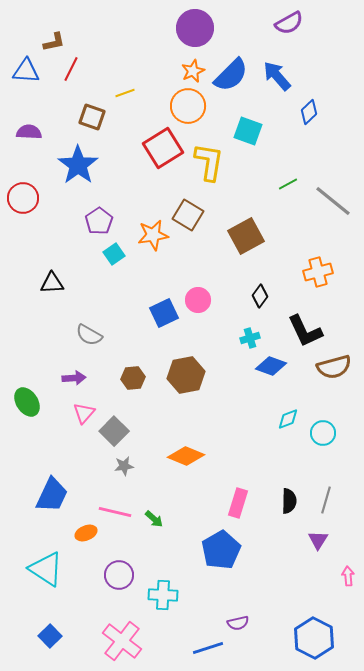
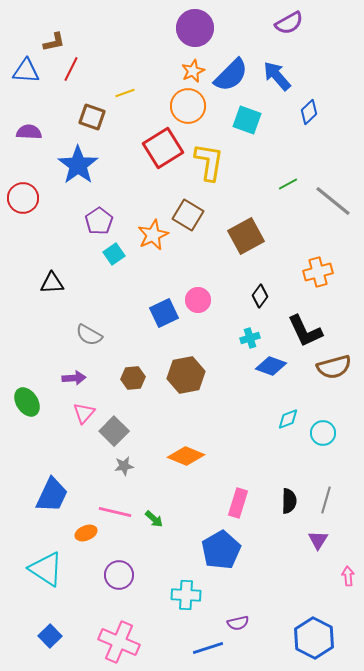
cyan square at (248, 131): moved 1 px left, 11 px up
orange star at (153, 235): rotated 16 degrees counterclockwise
cyan cross at (163, 595): moved 23 px right
pink cross at (122, 641): moved 3 px left, 1 px down; rotated 15 degrees counterclockwise
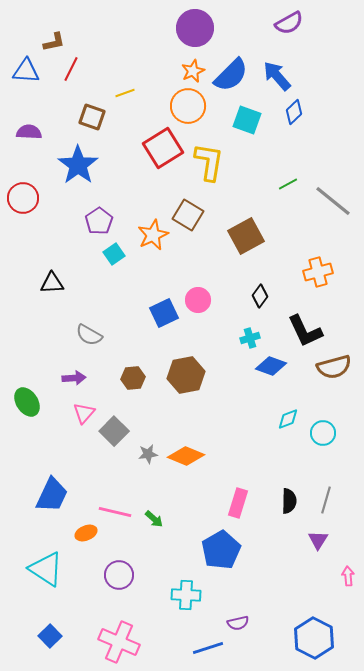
blue diamond at (309, 112): moved 15 px left
gray star at (124, 466): moved 24 px right, 12 px up
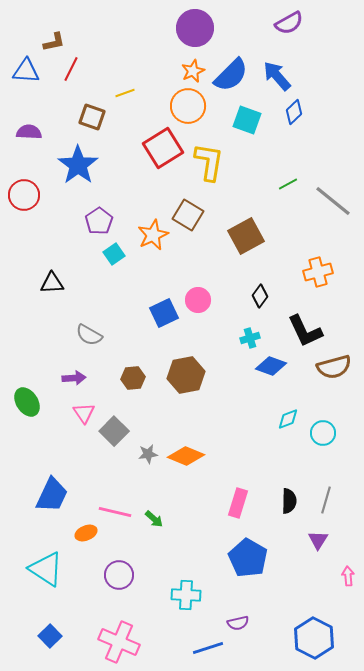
red circle at (23, 198): moved 1 px right, 3 px up
pink triangle at (84, 413): rotated 15 degrees counterclockwise
blue pentagon at (221, 550): moved 27 px right, 8 px down; rotated 12 degrees counterclockwise
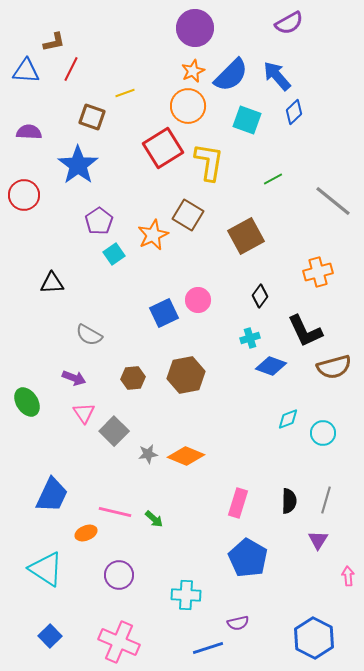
green line at (288, 184): moved 15 px left, 5 px up
purple arrow at (74, 378): rotated 25 degrees clockwise
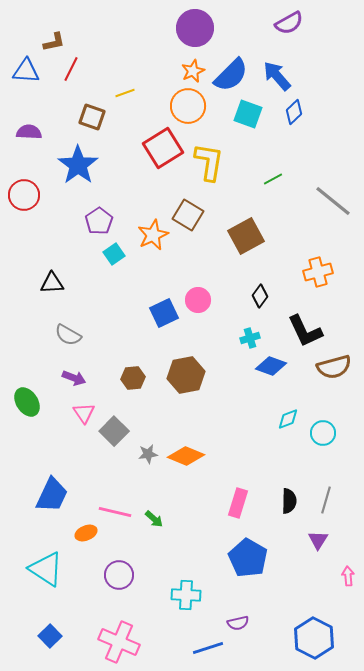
cyan square at (247, 120): moved 1 px right, 6 px up
gray semicircle at (89, 335): moved 21 px left
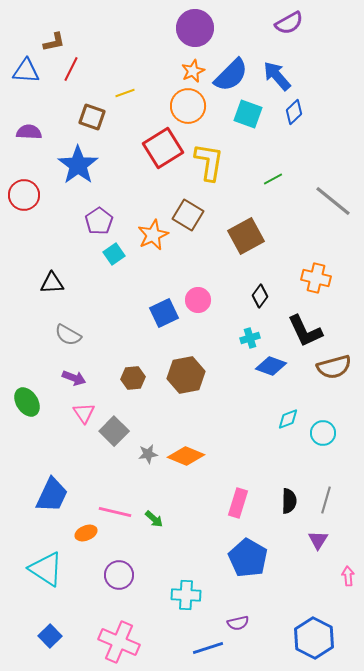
orange cross at (318, 272): moved 2 px left, 6 px down; rotated 28 degrees clockwise
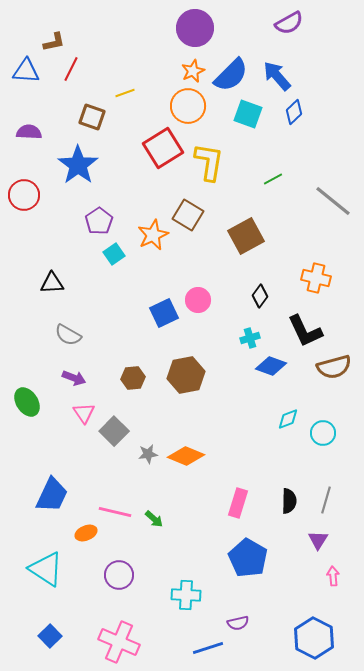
pink arrow at (348, 576): moved 15 px left
